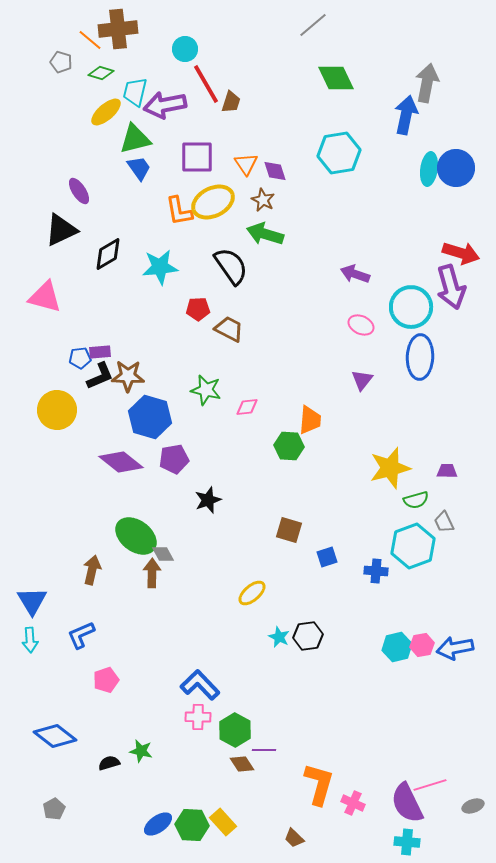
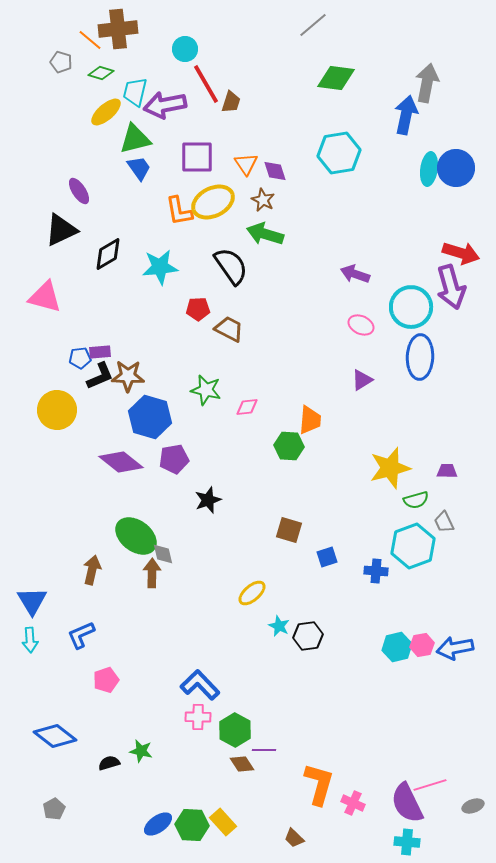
green diamond at (336, 78): rotated 57 degrees counterclockwise
purple triangle at (362, 380): rotated 20 degrees clockwise
gray diamond at (163, 554): rotated 15 degrees clockwise
cyan star at (279, 637): moved 11 px up
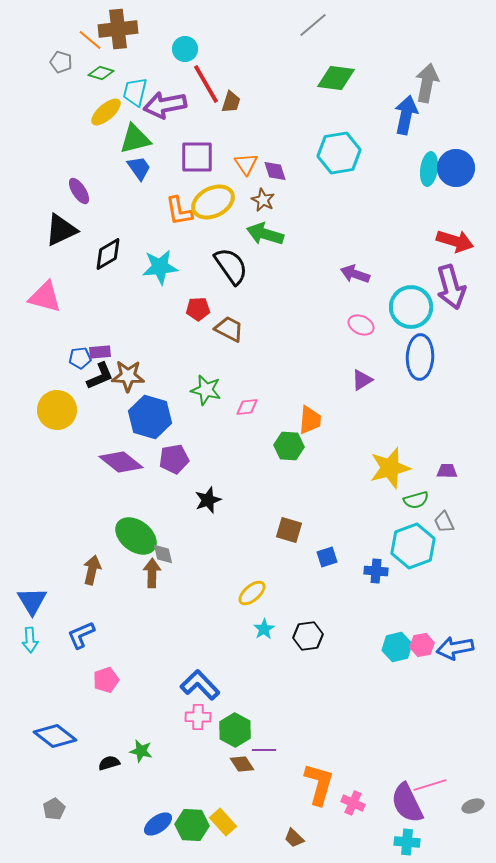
red arrow at (461, 253): moved 6 px left, 12 px up
cyan star at (279, 626): moved 15 px left, 3 px down; rotated 15 degrees clockwise
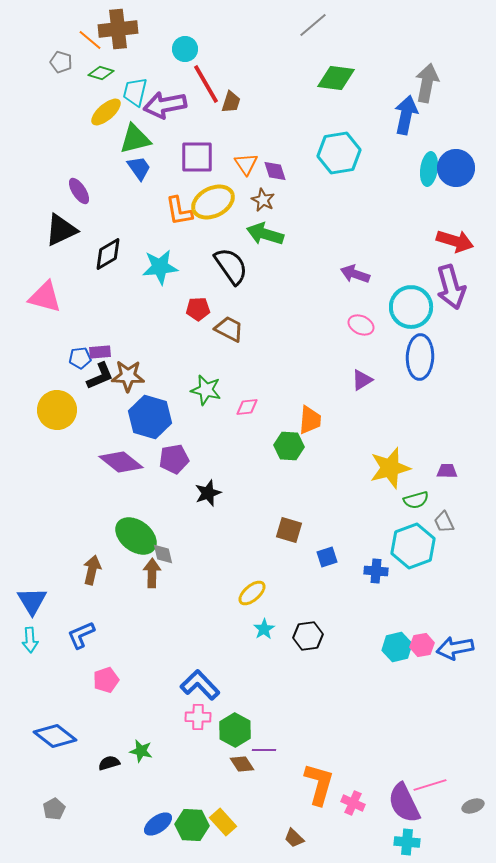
black star at (208, 500): moved 7 px up
purple semicircle at (407, 803): moved 3 px left
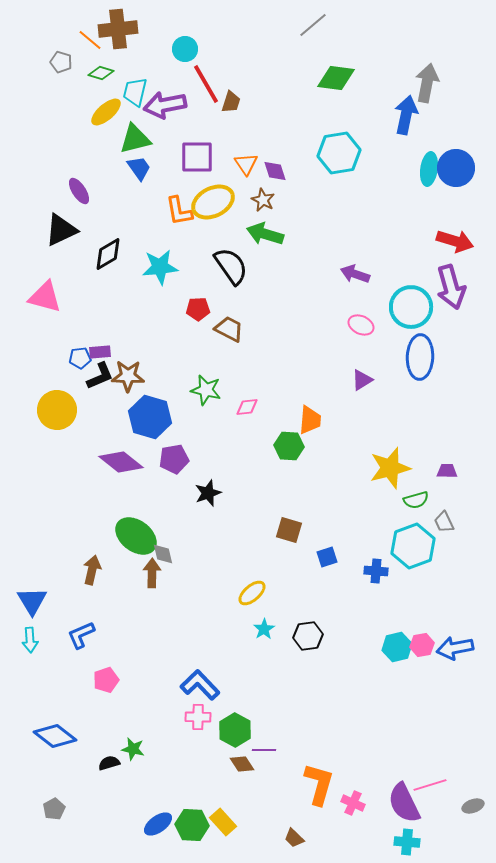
green star at (141, 751): moved 8 px left, 2 px up
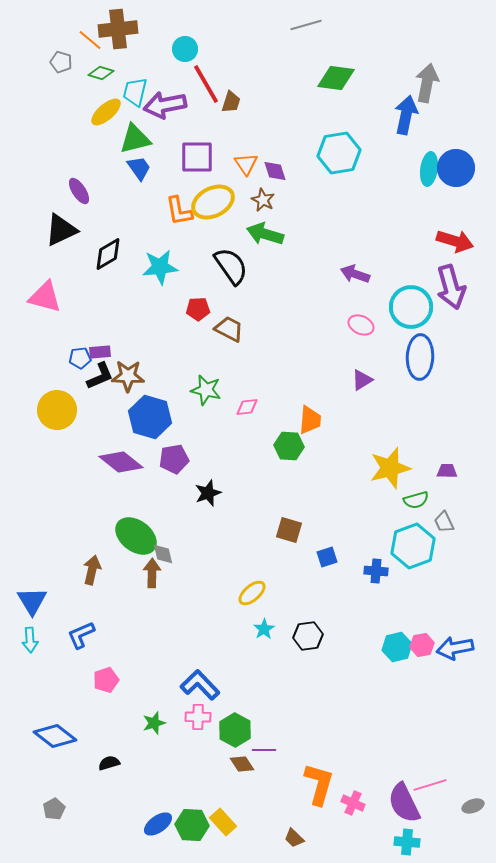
gray line at (313, 25): moved 7 px left; rotated 24 degrees clockwise
green star at (133, 749): moved 21 px right, 26 px up; rotated 30 degrees counterclockwise
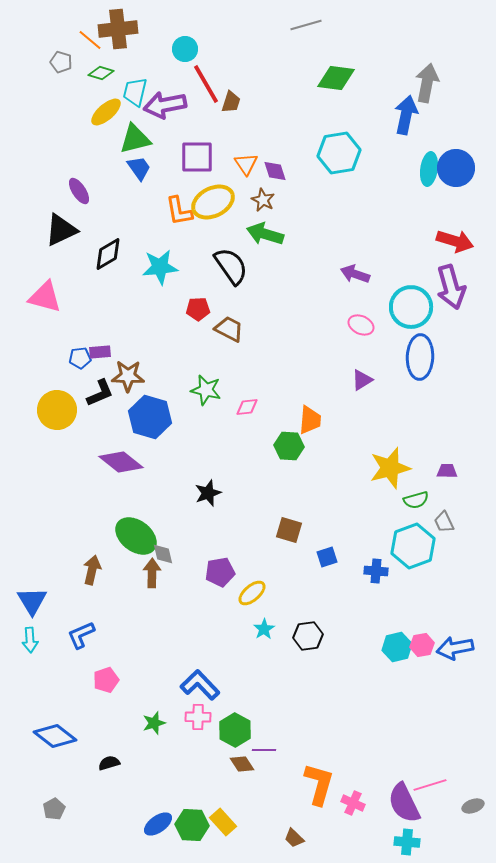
black L-shape at (100, 376): moved 17 px down
purple pentagon at (174, 459): moved 46 px right, 113 px down
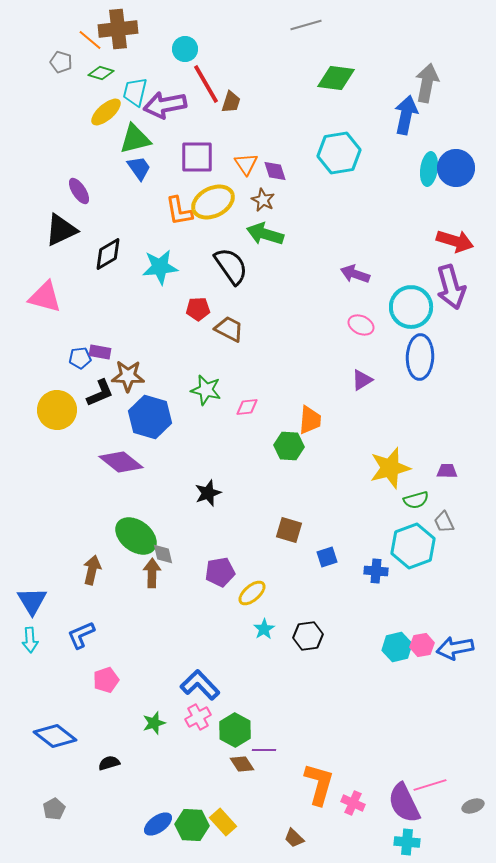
purple rectangle at (100, 352): rotated 15 degrees clockwise
pink cross at (198, 717): rotated 30 degrees counterclockwise
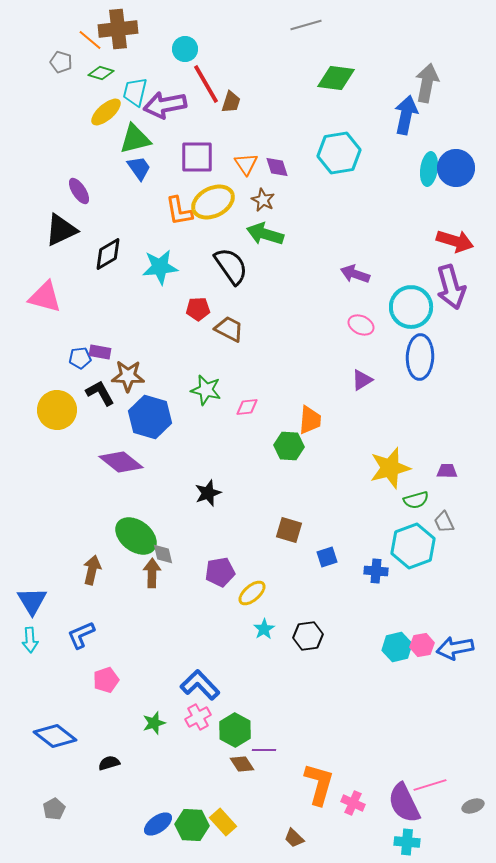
purple diamond at (275, 171): moved 2 px right, 4 px up
black L-shape at (100, 393): rotated 96 degrees counterclockwise
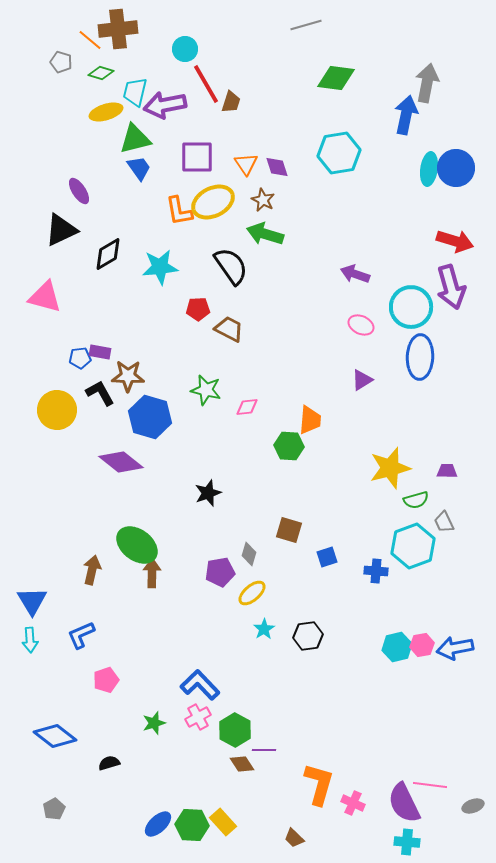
yellow ellipse at (106, 112): rotated 24 degrees clockwise
green ellipse at (136, 536): moved 1 px right, 9 px down
gray diamond at (163, 554): moved 86 px right; rotated 30 degrees clockwise
pink line at (430, 785): rotated 24 degrees clockwise
blue ellipse at (158, 824): rotated 8 degrees counterclockwise
